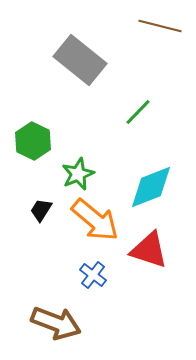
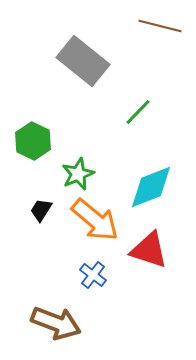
gray rectangle: moved 3 px right, 1 px down
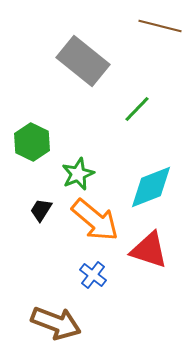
green line: moved 1 px left, 3 px up
green hexagon: moved 1 px left, 1 px down
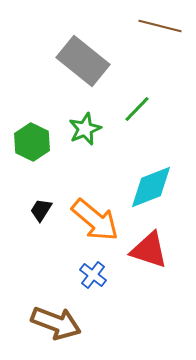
green star: moved 7 px right, 45 px up
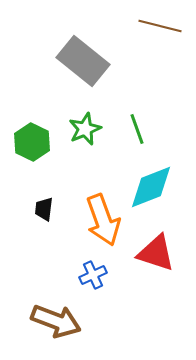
green line: moved 20 px down; rotated 64 degrees counterclockwise
black trapezoid: moved 3 px right, 1 px up; rotated 25 degrees counterclockwise
orange arrow: moved 8 px right; rotated 30 degrees clockwise
red triangle: moved 7 px right, 3 px down
blue cross: rotated 28 degrees clockwise
brown arrow: moved 2 px up
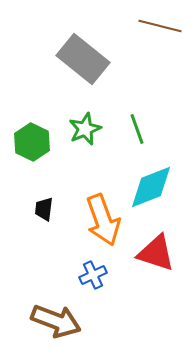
gray rectangle: moved 2 px up
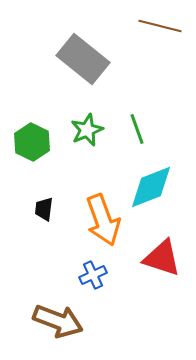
green star: moved 2 px right, 1 px down
red triangle: moved 6 px right, 5 px down
brown arrow: moved 2 px right
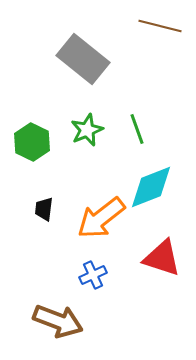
orange arrow: moved 2 px left, 2 px up; rotated 72 degrees clockwise
